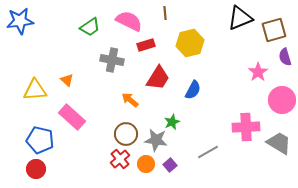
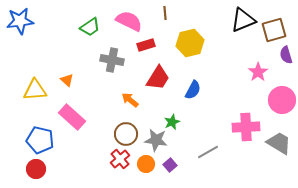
black triangle: moved 3 px right, 2 px down
purple semicircle: moved 1 px right, 2 px up
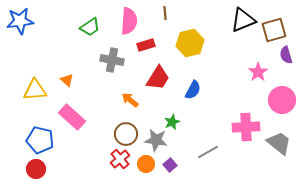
pink semicircle: rotated 68 degrees clockwise
gray trapezoid: rotated 8 degrees clockwise
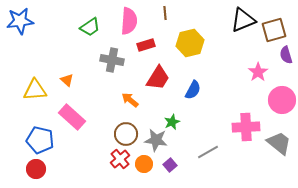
orange circle: moved 2 px left
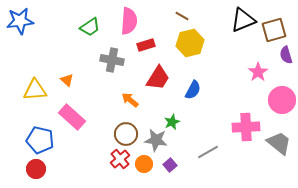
brown line: moved 17 px right, 3 px down; rotated 56 degrees counterclockwise
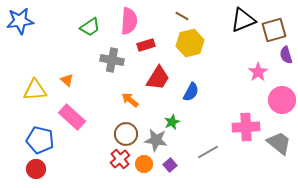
blue semicircle: moved 2 px left, 2 px down
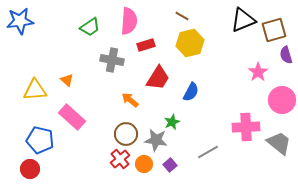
red circle: moved 6 px left
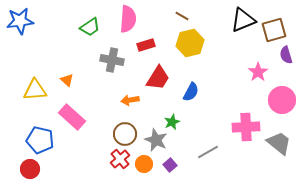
pink semicircle: moved 1 px left, 2 px up
orange arrow: rotated 48 degrees counterclockwise
brown circle: moved 1 px left
gray star: rotated 15 degrees clockwise
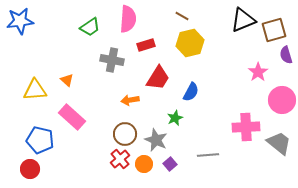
green star: moved 3 px right, 4 px up
gray line: moved 3 px down; rotated 25 degrees clockwise
purple square: moved 1 px up
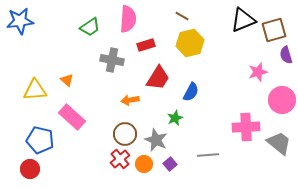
pink star: rotated 18 degrees clockwise
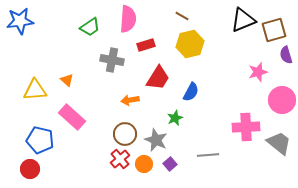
yellow hexagon: moved 1 px down
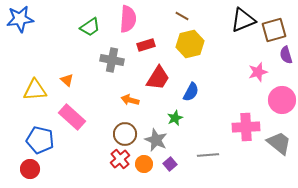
blue star: moved 2 px up
orange arrow: rotated 24 degrees clockwise
